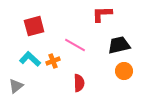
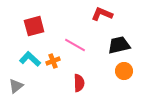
red L-shape: rotated 25 degrees clockwise
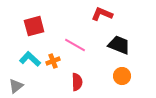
black trapezoid: rotated 35 degrees clockwise
orange circle: moved 2 px left, 5 px down
red semicircle: moved 2 px left, 1 px up
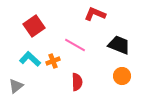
red L-shape: moved 7 px left
red square: rotated 20 degrees counterclockwise
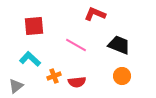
red square: rotated 30 degrees clockwise
pink line: moved 1 px right
orange cross: moved 1 px right, 15 px down
red semicircle: rotated 84 degrees clockwise
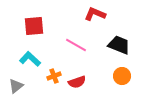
red semicircle: rotated 12 degrees counterclockwise
